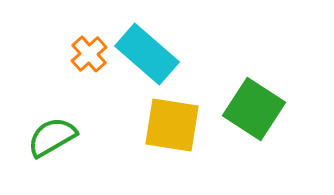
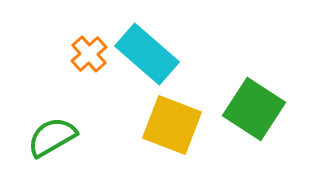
yellow square: rotated 12 degrees clockwise
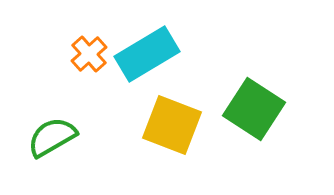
cyan rectangle: rotated 72 degrees counterclockwise
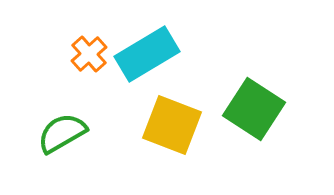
green semicircle: moved 10 px right, 4 px up
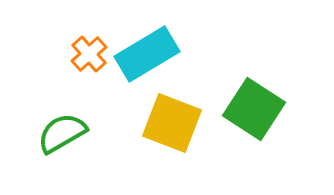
yellow square: moved 2 px up
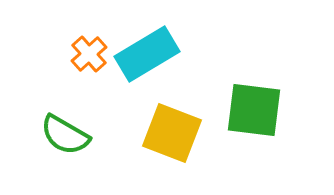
green square: moved 1 px down; rotated 26 degrees counterclockwise
yellow square: moved 10 px down
green semicircle: moved 3 px right, 2 px down; rotated 120 degrees counterclockwise
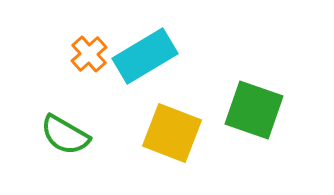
cyan rectangle: moved 2 px left, 2 px down
green square: rotated 12 degrees clockwise
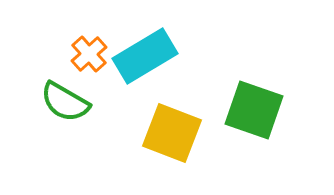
green semicircle: moved 33 px up
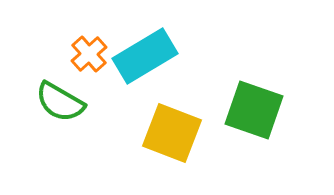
green semicircle: moved 5 px left
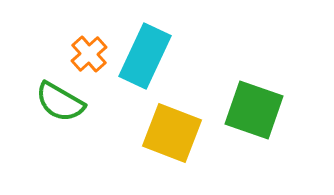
cyan rectangle: rotated 34 degrees counterclockwise
